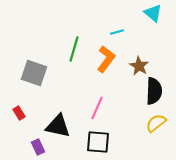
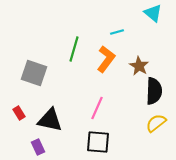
black triangle: moved 8 px left, 6 px up
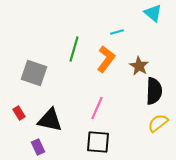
yellow semicircle: moved 2 px right
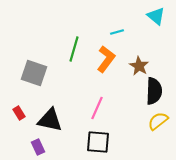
cyan triangle: moved 3 px right, 3 px down
yellow semicircle: moved 2 px up
